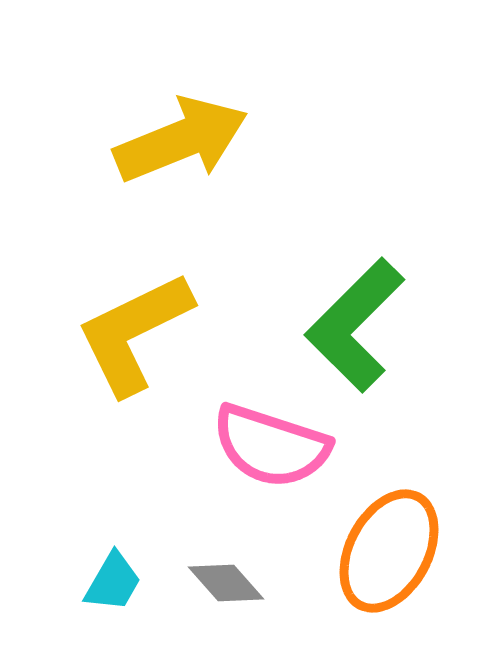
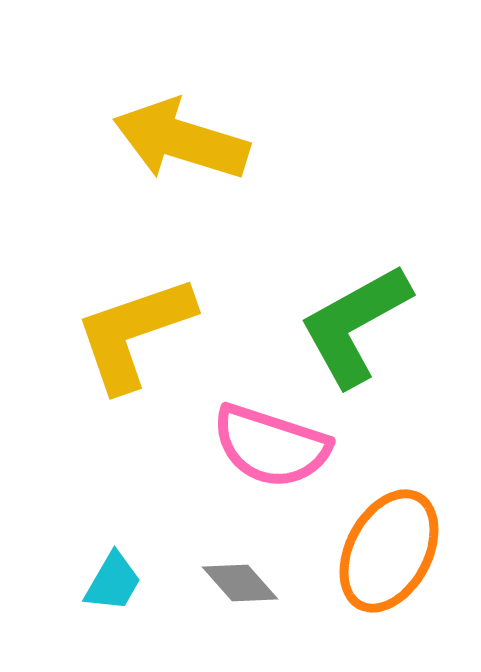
yellow arrow: rotated 141 degrees counterclockwise
green L-shape: rotated 16 degrees clockwise
yellow L-shape: rotated 7 degrees clockwise
gray diamond: moved 14 px right
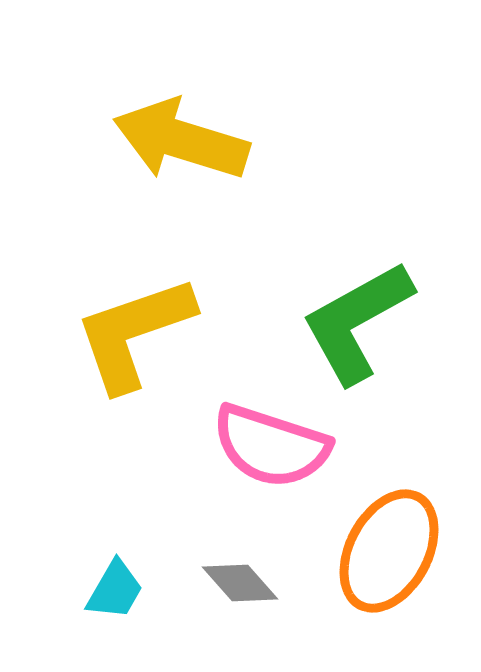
green L-shape: moved 2 px right, 3 px up
cyan trapezoid: moved 2 px right, 8 px down
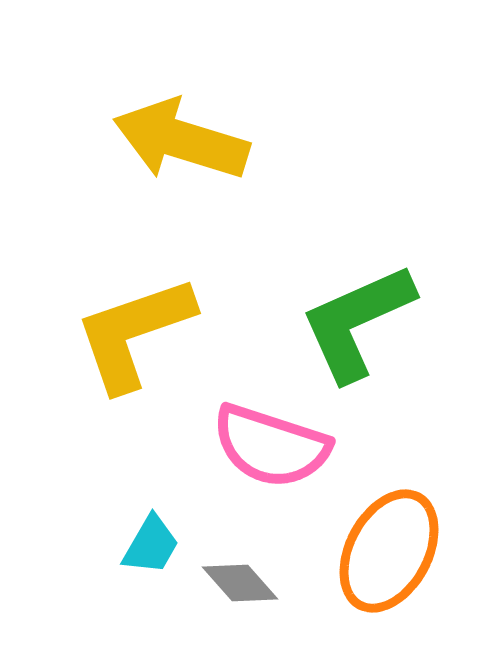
green L-shape: rotated 5 degrees clockwise
cyan trapezoid: moved 36 px right, 45 px up
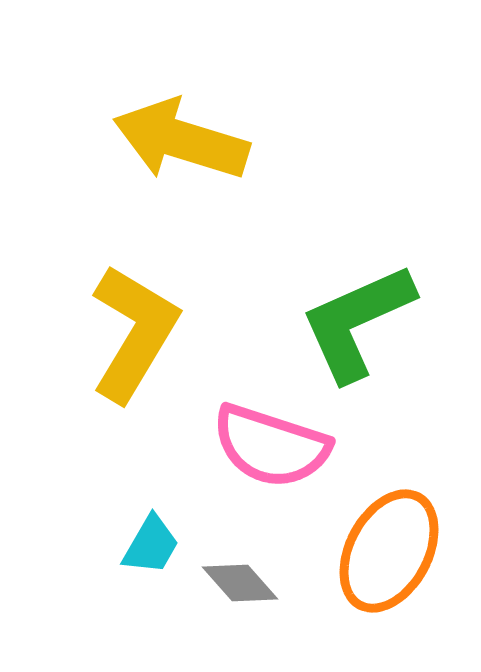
yellow L-shape: rotated 140 degrees clockwise
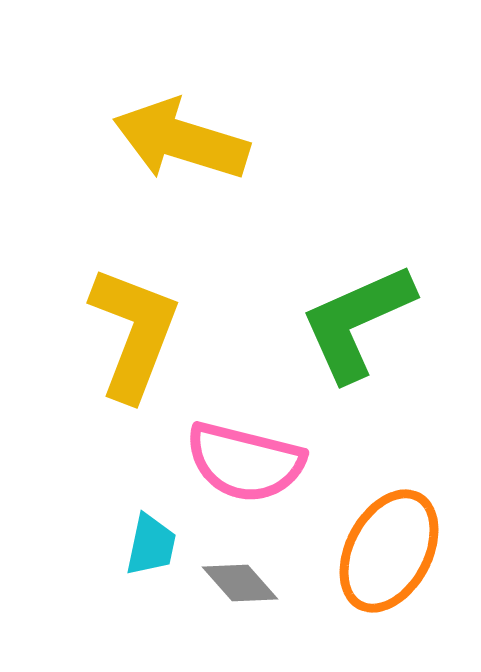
yellow L-shape: rotated 10 degrees counterclockwise
pink semicircle: moved 26 px left, 16 px down; rotated 4 degrees counterclockwise
cyan trapezoid: rotated 18 degrees counterclockwise
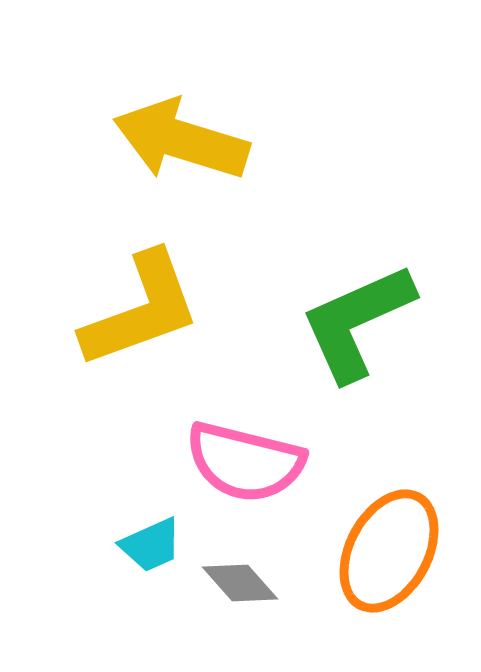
yellow L-shape: moved 7 px right, 23 px up; rotated 49 degrees clockwise
cyan trapezoid: rotated 54 degrees clockwise
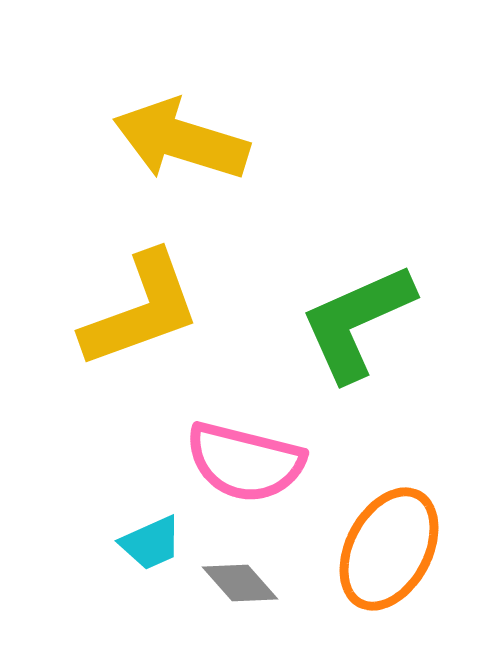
cyan trapezoid: moved 2 px up
orange ellipse: moved 2 px up
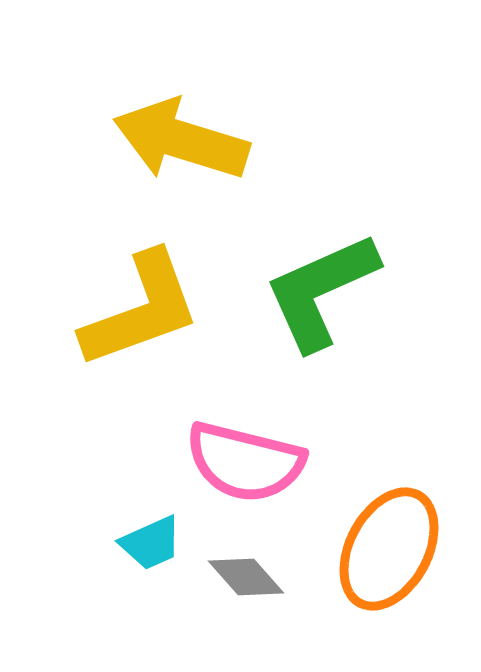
green L-shape: moved 36 px left, 31 px up
gray diamond: moved 6 px right, 6 px up
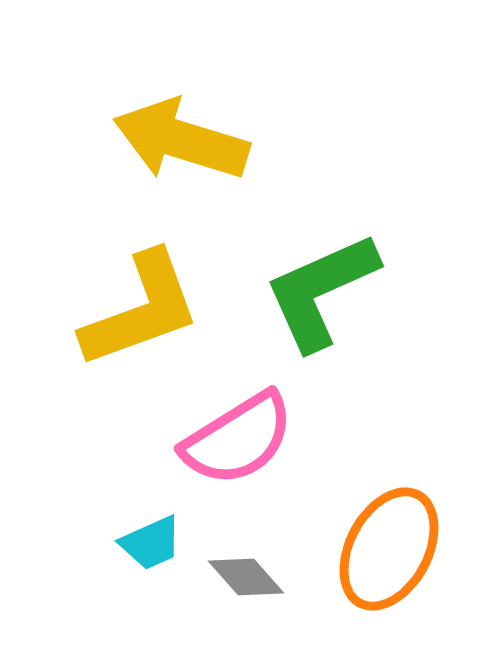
pink semicircle: moved 7 px left, 23 px up; rotated 46 degrees counterclockwise
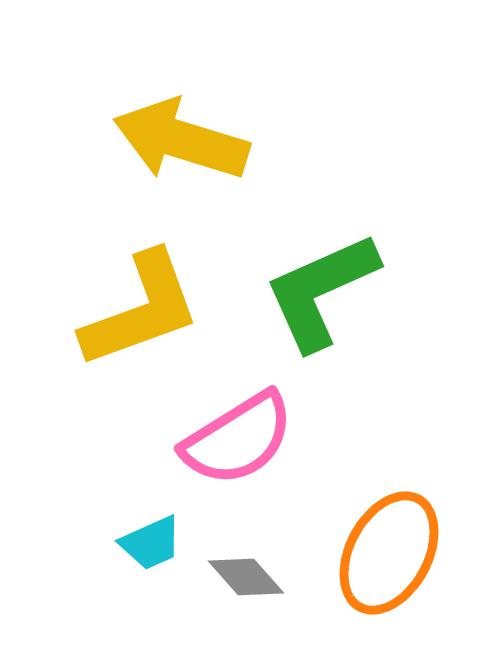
orange ellipse: moved 4 px down
